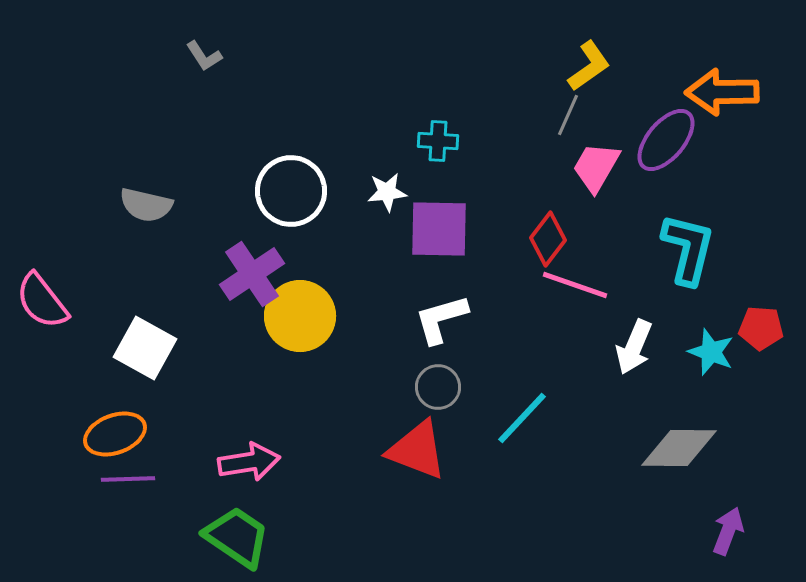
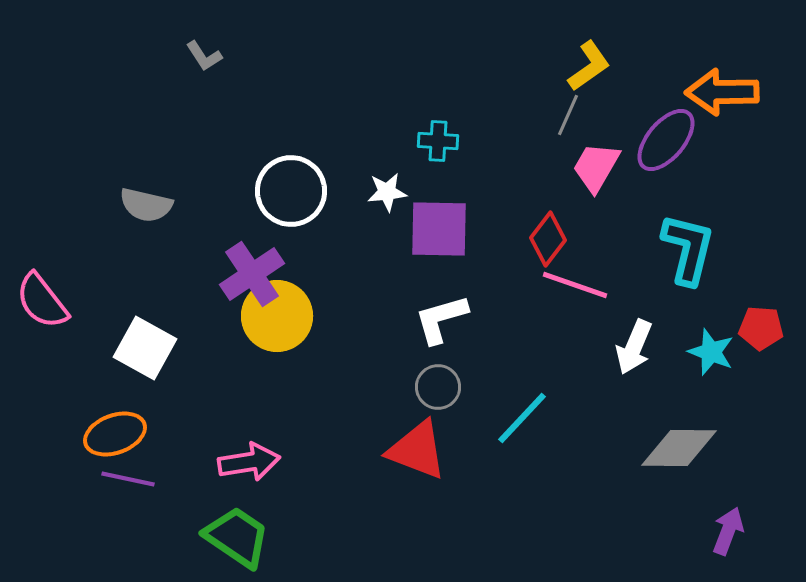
yellow circle: moved 23 px left
purple line: rotated 14 degrees clockwise
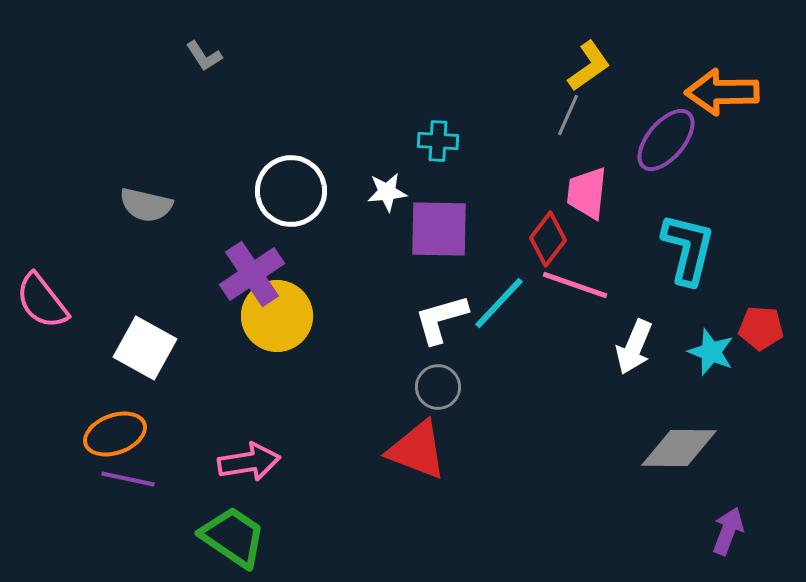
pink trapezoid: moved 9 px left, 26 px down; rotated 24 degrees counterclockwise
cyan line: moved 23 px left, 115 px up
green trapezoid: moved 4 px left
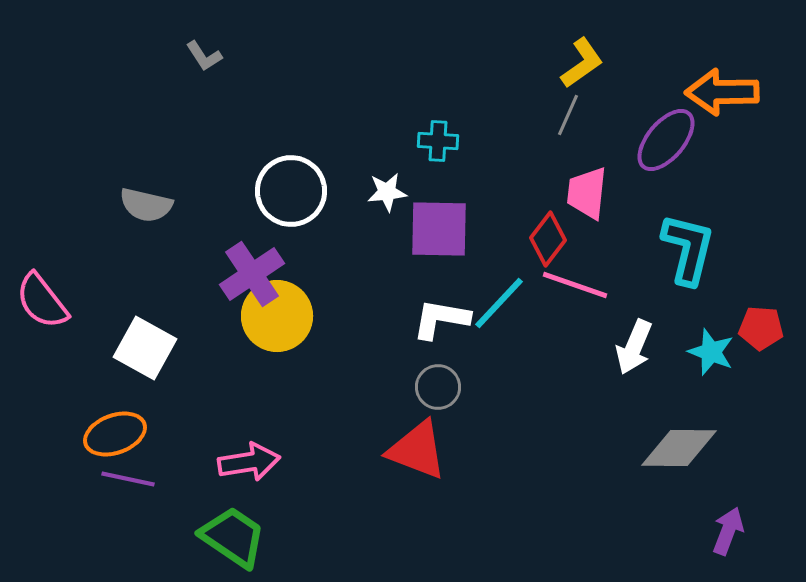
yellow L-shape: moved 7 px left, 3 px up
white L-shape: rotated 26 degrees clockwise
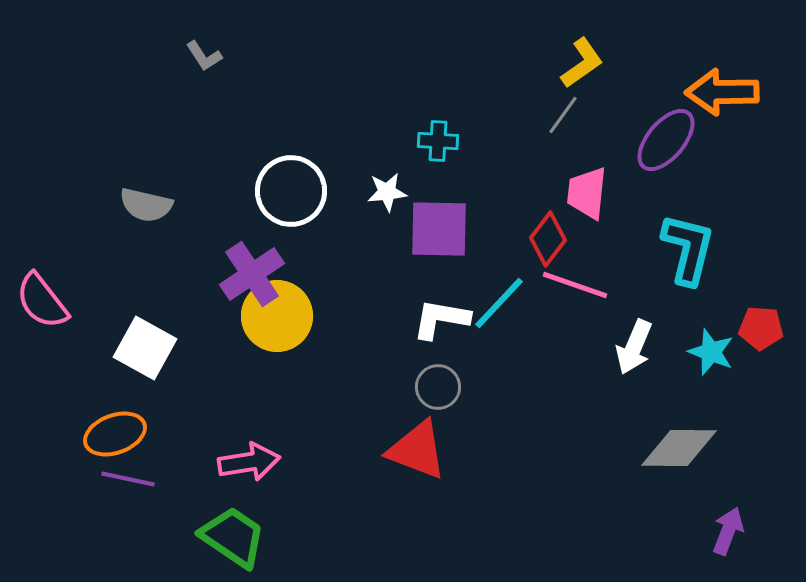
gray line: moved 5 px left; rotated 12 degrees clockwise
